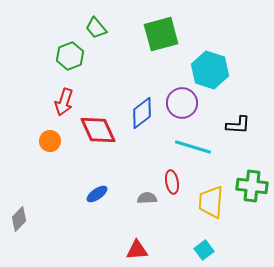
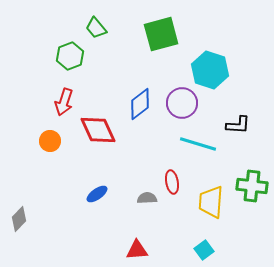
blue diamond: moved 2 px left, 9 px up
cyan line: moved 5 px right, 3 px up
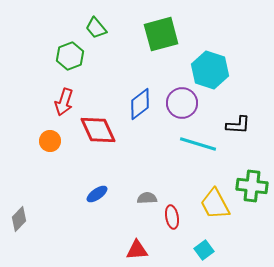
red ellipse: moved 35 px down
yellow trapezoid: moved 4 px right, 2 px down; rotated 32 degrees counterclockwise
